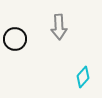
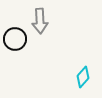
gray arrow: moved 19 px left, 6 px up
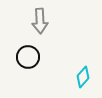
black circle: moved 13 px right, 18 px down
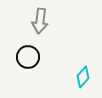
gray arrow: rotated 10 degrees clockwise
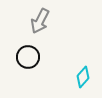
gray arrow: rotated 20 degrees clockwise
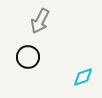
cyan diamond: rotated 30 degrees clockwise
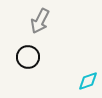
cyan diamond: moved 5 px right, 4 px down
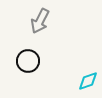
black circle: moved 4 px down
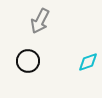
cyan diamond: moved 19 px up
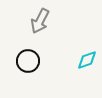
cyan diamond: moved 1 px left, 2 px up
